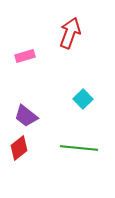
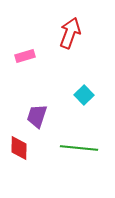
cyan square: moved 1 px right, 4 px up
purple trapezoid: moved 11 px right; rotated 70 degrees clockwise
red diamond: rotated 50 degrees counterclockwise
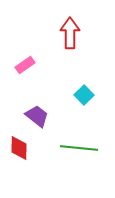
red arrow: rotated 20 degrees counterclockwise
pink rectangle: moved 9 px down; rotated 18 degrees counterclockwise
purple trapezoid: rotated 110 degrees clockwise
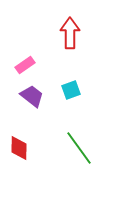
cyan square: moved 13 px left, 5 px up; rotated 24 degrees clockwise
purple trapezoid: moved 5 px left, 20 px up
green line: rotated 48 degrees clockwise
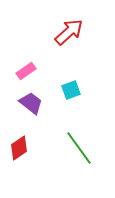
red arrow: moved 1 px left, 1 px up; rotated 48 degrees clockwise
pink rectangle: moved 1 px right, 6 px down
purple trapezoid: moved 1 px left, 7 px down
red diamond: rotated 55 degrees clockwise
